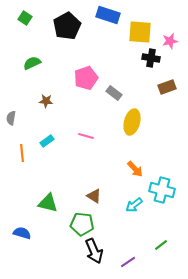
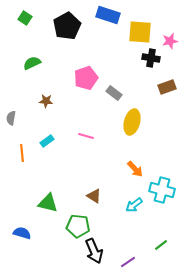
green pentagon: moved 4 px left, 2 px down
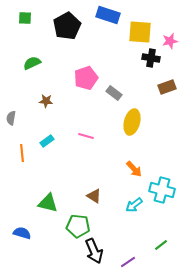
green square: rotated 32 degrees counterclockwise
orange arrow: moved 1 px left
